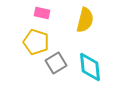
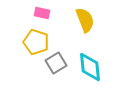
yellow semicircle: rotated 35 degrees counterclockwise
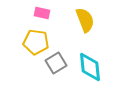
yellow pentagon: rotated 10 degrees counterclockwise
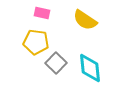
yellow semicircle: rotated 145 degrees clockwise
gray square: rotated 15 degrees counterclockwise
cyan diamond: moved 1 px down
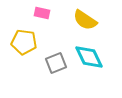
yellow pentagon: moved 12 px left
gray square: rotated 25 degrees clockwise
cyan diamond: moved 1 px left, 11 px up; rotated 20 degrees counterclockwise
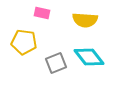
yellow semicircle: rotated 30 degrees counterclockwise
cyan diamond: rotated 12 degrees counterclockwise
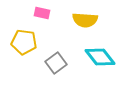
cyan diamond: moved 11 px right
gray square: rotated 15 degrees counterclockwise
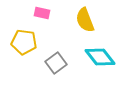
yellow semicircle: rotated 65 degrees clockwise
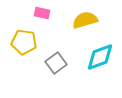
yellow semicircle: rotated 95 degrees clockwise
cyan diamond: rotated 72 degrees counterclockwise
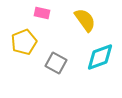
yellow semicircle: rotated 70 degrees clockwise
yellow pentagon: rotated 30 degrees counterclockwise
gray square: rotated 25 degrees counterclockwise
